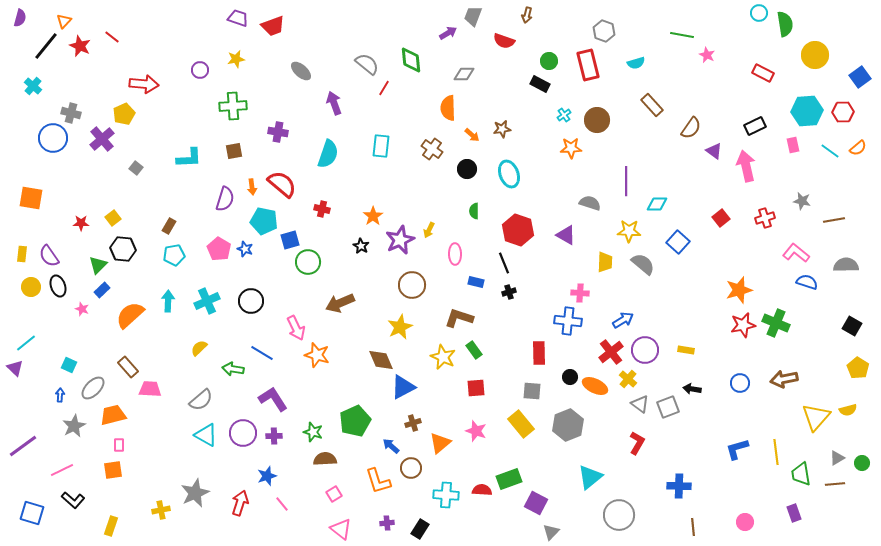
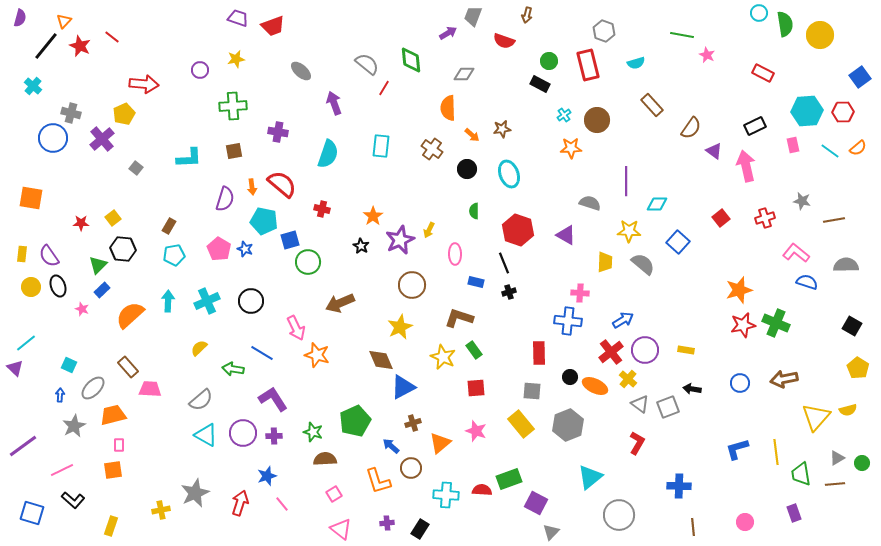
yellow circle at (815, 55): moved 5 px right, 20 px up
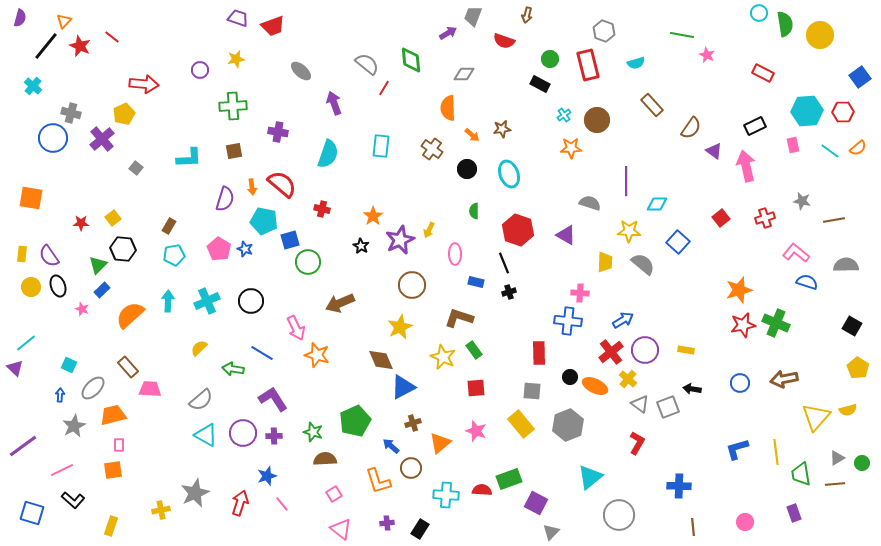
green circle at (549, 61): moved 1 px right, 2 px up
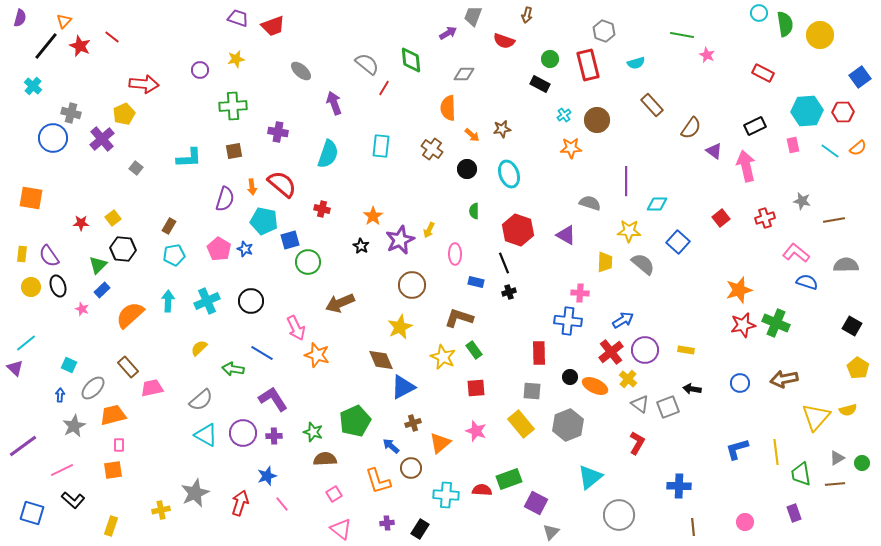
pink trapezoid at (150, 389): moved 2 px right, 1 px up; rotated 15 degrees counterclockwise
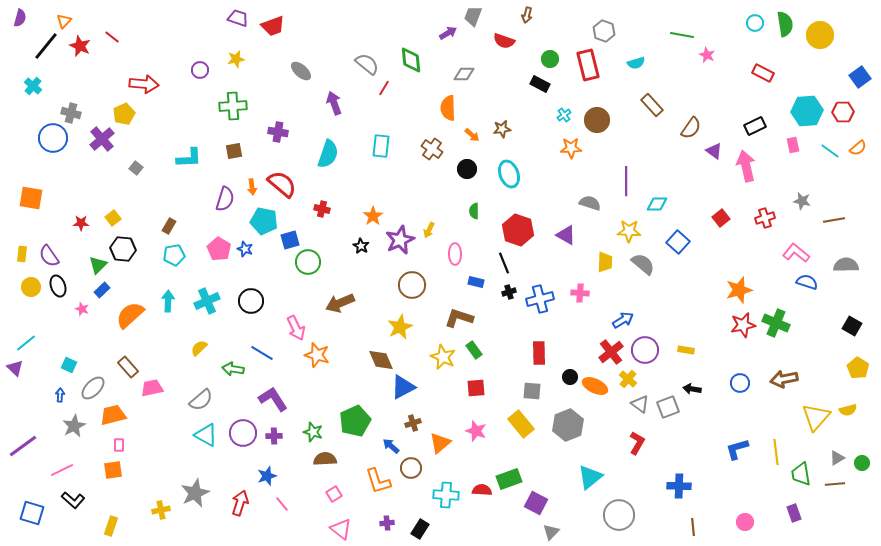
cyan circle at (759, 13): moved 4 px left, 10 px down
blue cross at (568, 321): moved 28 px left, 22 px up; rotated 20 degrees counterclockwise
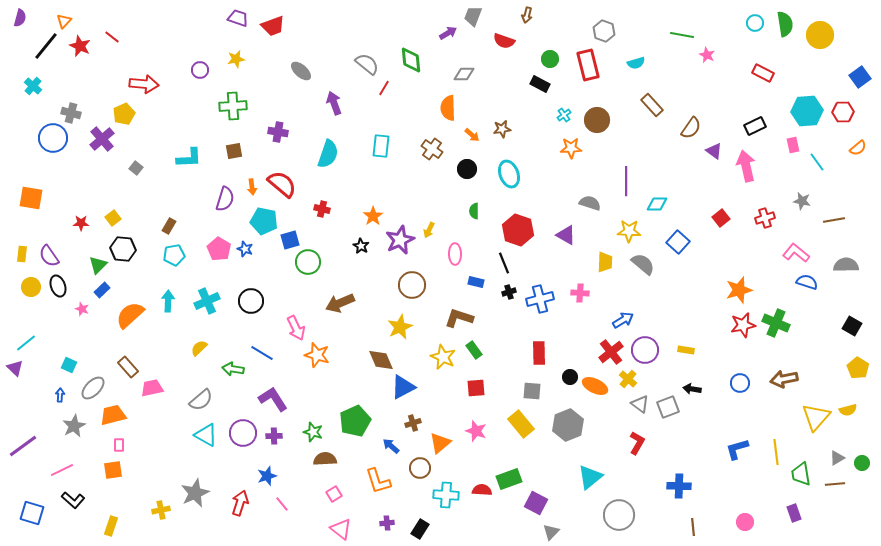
cyan line at (830, 151): moved 13 px left, 11 px down; rotated 18 degrees clockwise
brown circle at (411, 468): moved 9 px right
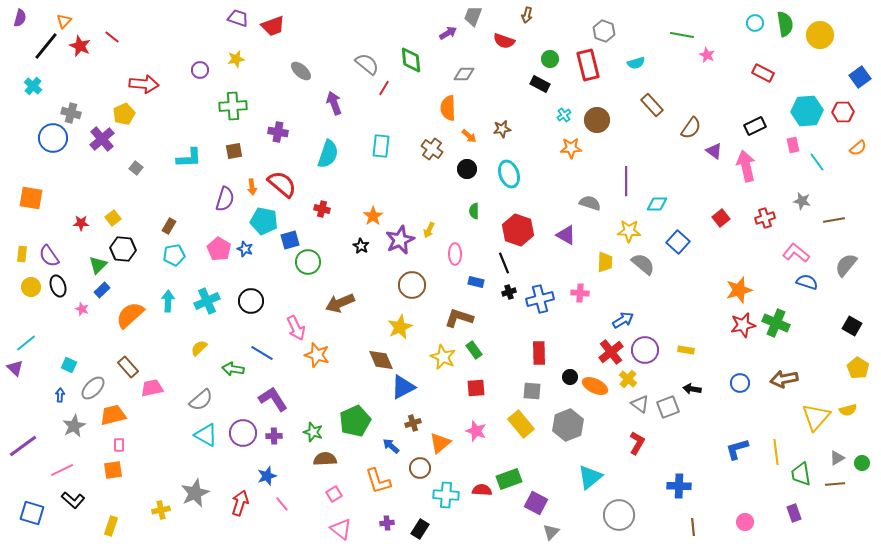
orange arrow at (472, 135): moved 3 px left, 1 px down
gray semicircle at (846, 265): rotated 50 degrees counterclockwise
